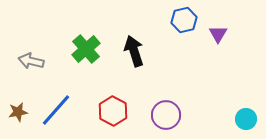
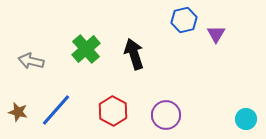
purple triangle: moved 2 px left
black arrow: moved 3 px down
brown star: rotated 24 degrees clockwise
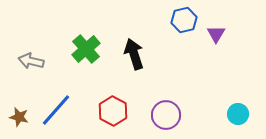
brown star: moved 1 px right, 5 px down
cyan circle: moved 8 px left, 5 px up
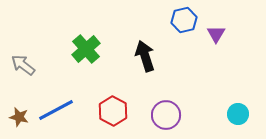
black arrow: moved 11 px right, 2 px down
gray arrow: moved 8 px left, 4 px down; rotated 25 degrees clockwise
blue line: rotated 21 degrees clockwise
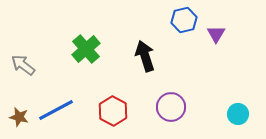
purple circle: moved 5 px right, 8 px up
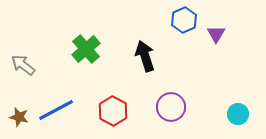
blue hexagon: rotated 10 degrees counterclockwise
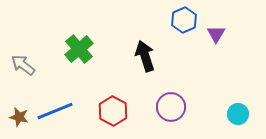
green cross: moved 7 px left
blue line: moved 1 px left, 1 px down; rotated 6 degrees clockwise
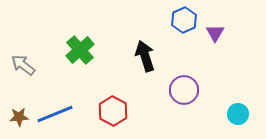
purple triangle: moved 1 px left, 1 px up
green cross: moved 1 px right, 1 px down
purple circle: moved 13 px right, 17 px up
blue line: moved 3 px down
brown star: rotated 18 degrees counterclockwise
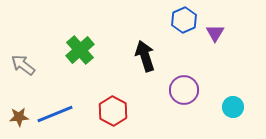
cyan circle: moved 5 px left, 7 px up
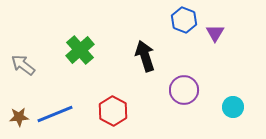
blue hexagon: rotated 15 degrees counterclockwise
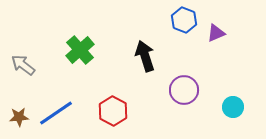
purple triangle: moved 1 px right; rotated 36 degrees clockwise
blue line: moved 1 px right, 1 px up; rotated 12 degrees counterclockwise
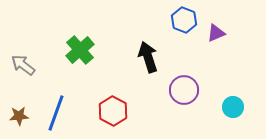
black arrow: moved 3 px right, 1 px down
blue line: rotated 36 degrees counterclockwise
brown star: moved 1 px up
